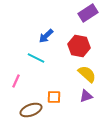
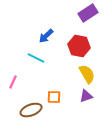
yellow semicircle: rotated 18 degrees clockwise
pink line: moved 3 px left, 1 px down
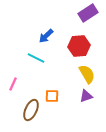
red hexagon: rotated 15 degrees counterclockwise
pink line: moved 2 px down
orange square: moved 2 px left, 1 px up
brown ellipse: rotated 45 degrees counterclockwise
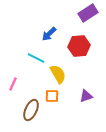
blue arrow: moved 3 px right, 2 px up
yellow semicircle: moved 29 px left
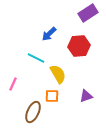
brown ellipse: moved 2 px right, 2 px down
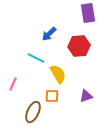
purple rectangle: rotated 66 degrees counterclockwise
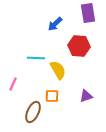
blue arrow: moved 6 px right, 10 px up
red hexagon: rotated 10 degrees clockwise
cyan line: rotated 24 degrees counterclockwise
yellow semicircle: moved 4 px up
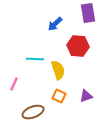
red hexagon: moved 1 px left
cyan line: moved 1 px left, 1 px down
yellow semicircle: rotated 12 degrees clockwise
pink line: moved 1 px right
orange square: moved 7 px right; rotated 24 degrees clockwise
brown ellipse: rotated 45 degrees clockwise
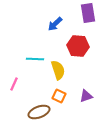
brown ellipse: moved 6 px right
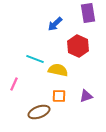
red hexagon: rotated 20 degrees clockwise
cyan line: rotated 18 degrees clockwise
yellow semicircle: rotated 60 degrees counterclockwise
orange square: rotated 24 degrees counterclockwise
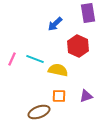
pink line: moved 2 px left, 25 px up
